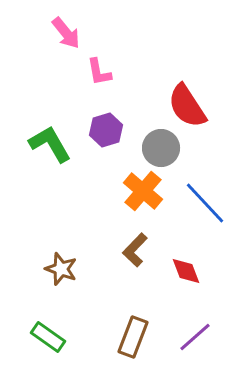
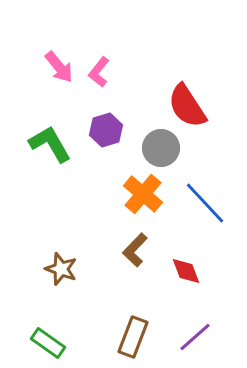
pink arrow: moved 7 px left, 34 px down
pink L-shape: rotated 48 degrees clockwise
orange cross: moved 3 px down
green rectangle: moved 6 px down
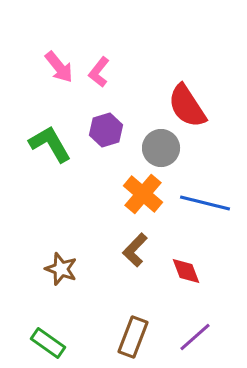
blue line: rotated 33 degrees counterclockwise
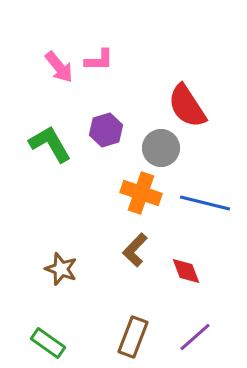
pink L-shape: moved 12 px up; rotated 128 degrees counterclockwise
orange cross: moved 2 px left, 1 px up; rotated 21 degrees counterclockwise
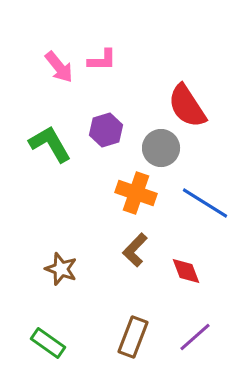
pink L-shape: moved 3 px right
orange cross: moved 5 px left
blue line: rotated 18 degrees clockwise
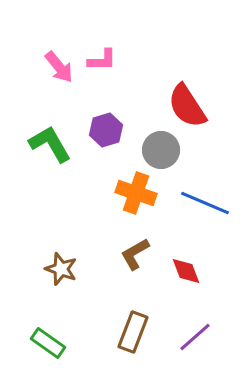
gray circle: moved 2 px down
blue line: rotated 9 degrees counterclockwise
brown L-shape: moved 4 px down; rotated 16 degrees clockwise
brown rectangle: moved 5 px up
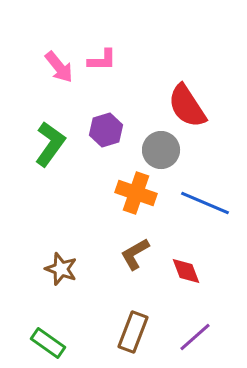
green L-shape: rotated 66 degrees clockwise
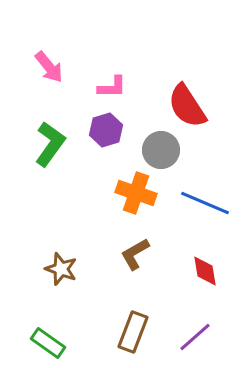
pink L-shape: moved 10 px right, 27 px down
pink arrow: moved 10 px left
red diamond: moved 19 px right; rotated 12 degrees clockwise
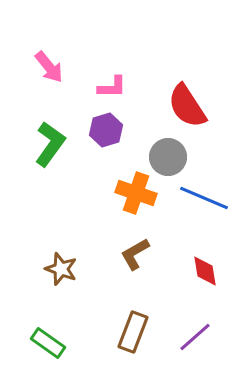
gray circle: moved 7 px right, 7 px down
blue line: moved 1 px left, 5 px up
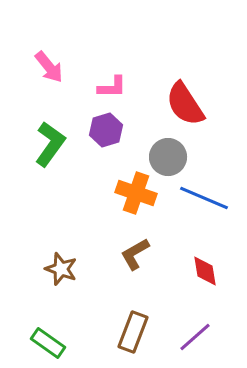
red semicircle: moved 2 px left, 2 px up
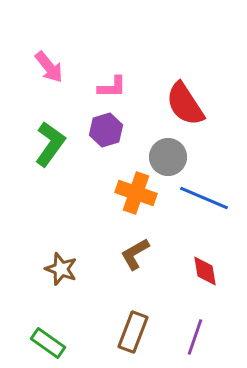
purple line: rotated 30 degrees counterclockwise
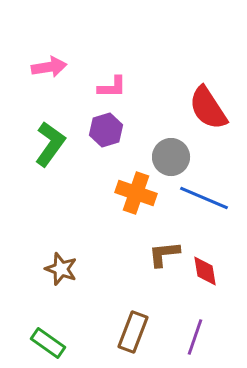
pink arrow: rotated 60 degrees counterclockwise
red semicircle: moved 23 px right, 4 px down
gray circle: moved 3 px right
brown L-shape: moved 29 px right; rotated 24 degrees clockwise
